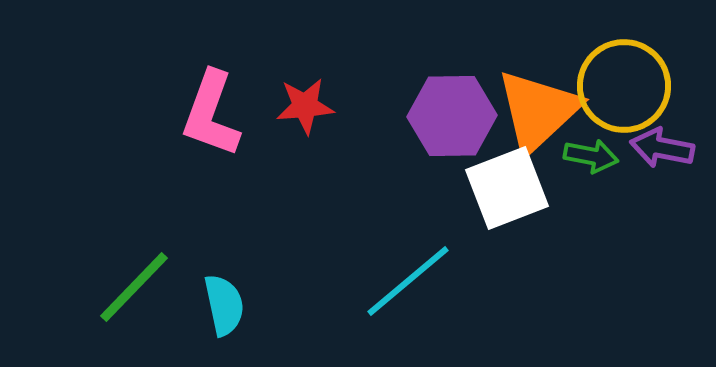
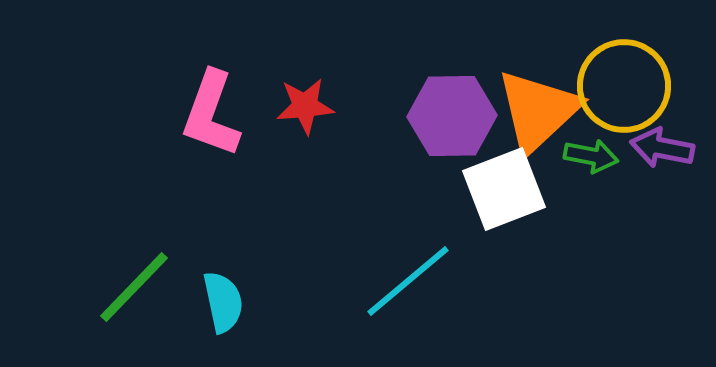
white square: moved 3 px left, 1 px down
cyan semicircle: moved 1 px left, 3 px up
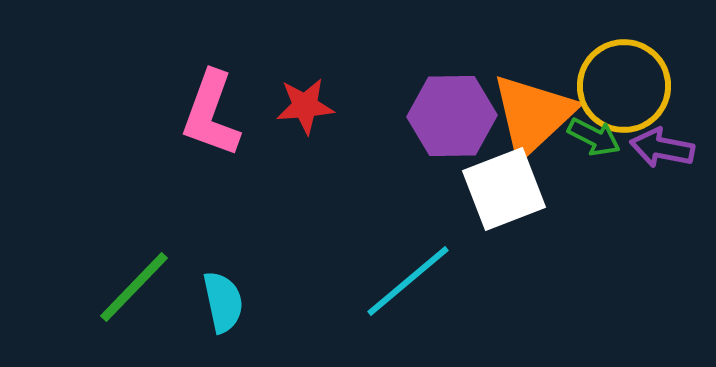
orange triangle: moved 5 px left, 4 px down
green arrow: moved 3 px right, 19 px up; rotated 16 degrees clockwise
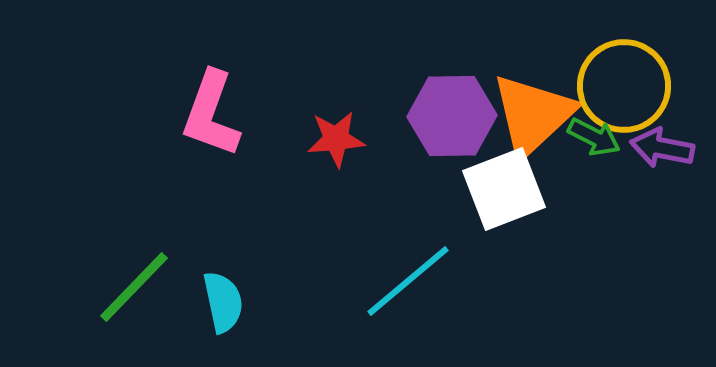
red star: moved 31 px right, 33 px down
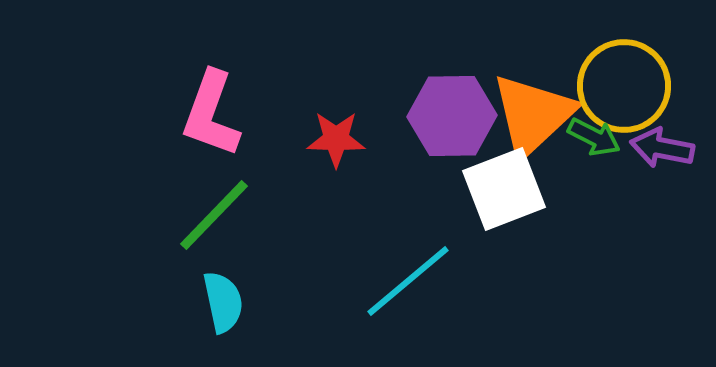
red star: rotated 6 degrees clockwise
green line: moved 80 px right, 72 px up
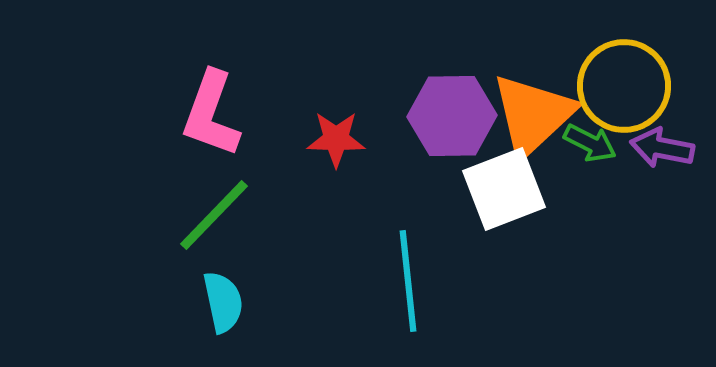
green arrow: moved 4 px left, 6 px down
cyan line: rotated 56 degrees counterclockwise
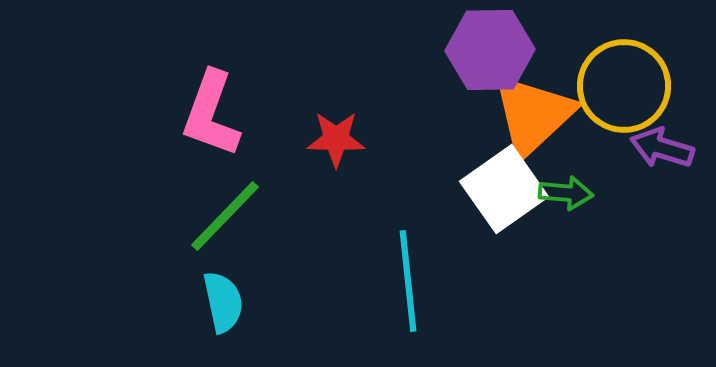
purple hexagon: moved 38 px right, 66 px up
green arrow: moved 24 px left, 50 px down; rotated 22 degrees counterclockwise
purple arrow: rotated 6 degrees clockwise
white square: rotated 14 degrees counterclockwise
green line: moved 11 px right, 1 px down
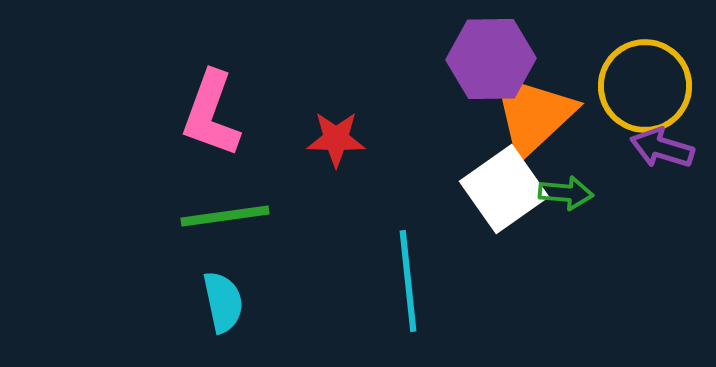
purple hexagon: moved 1 px right, 9 px down
yellow circle: moved 21 px right
green line: rotated 38 degrees clockwise
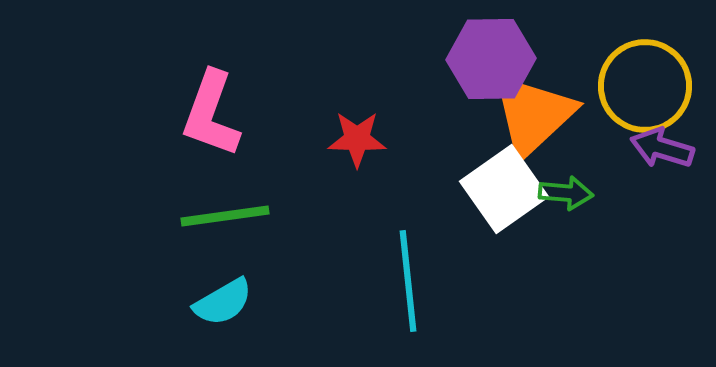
red star: moved 21 px right
cyan semicircle: rotated 72 degrees clockwise
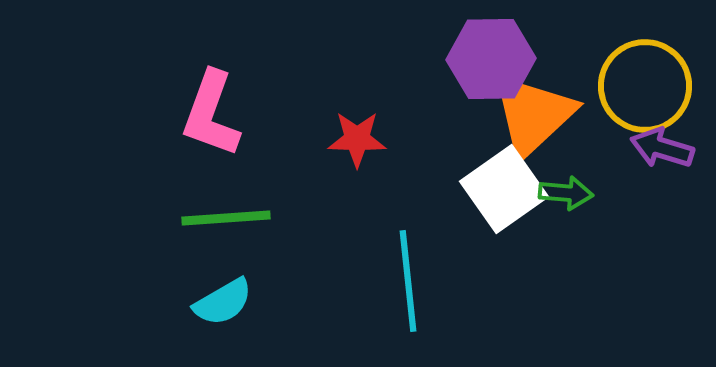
green line: moved 1 px right, 2 px down; rotated 4 degrees clockwise
